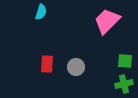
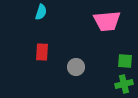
pink trapezoid: rotated 140 degrees counterclockwise
red rectangle: moved 5 px left, 12 px up
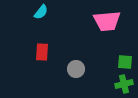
cyan semicircle: rotated 21 degrees clockwise
green square: moved 1 px down
gray circle: moved 2 px down
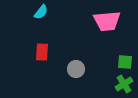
green cross: rotated 18 degrees counterclockwise
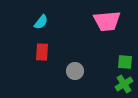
cyan semicircle: moved 10 px down
gray circle: moved 1 px left, 2 px down
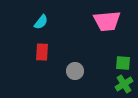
green square: moved 2 px left, 1 px down
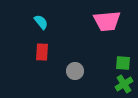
cyan semicircle: rotated 77 degrees counterclockwise
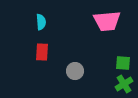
cyan semicircle: rotated 35 degrees clockwise
